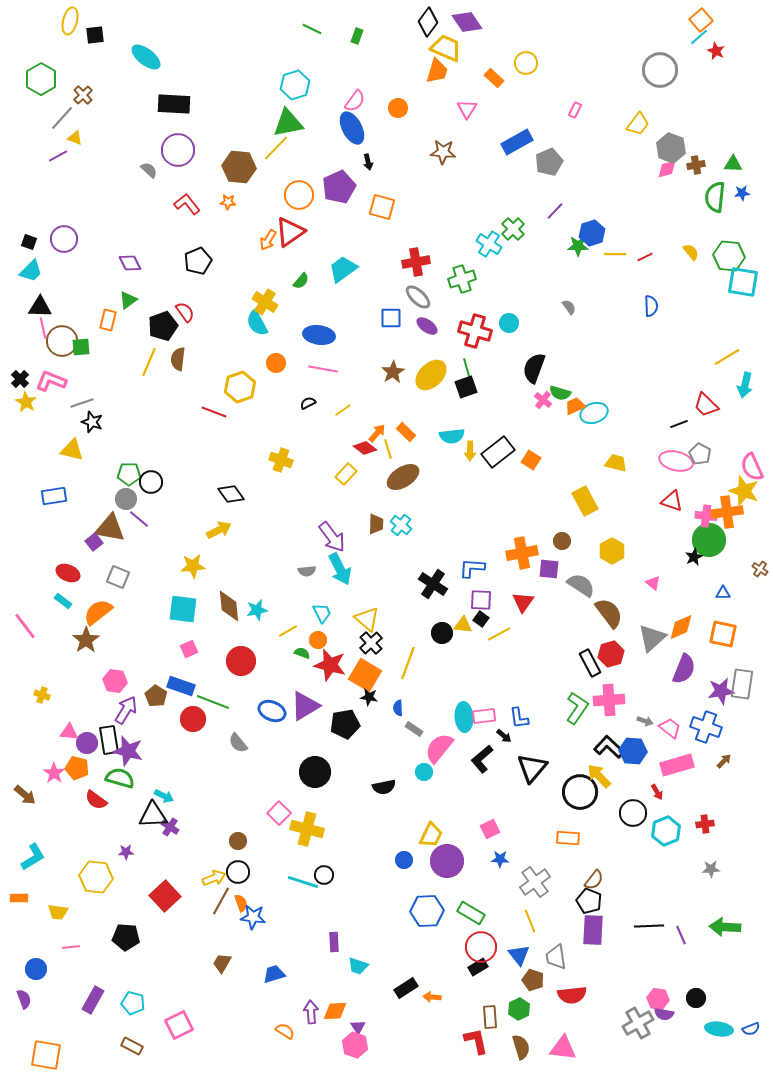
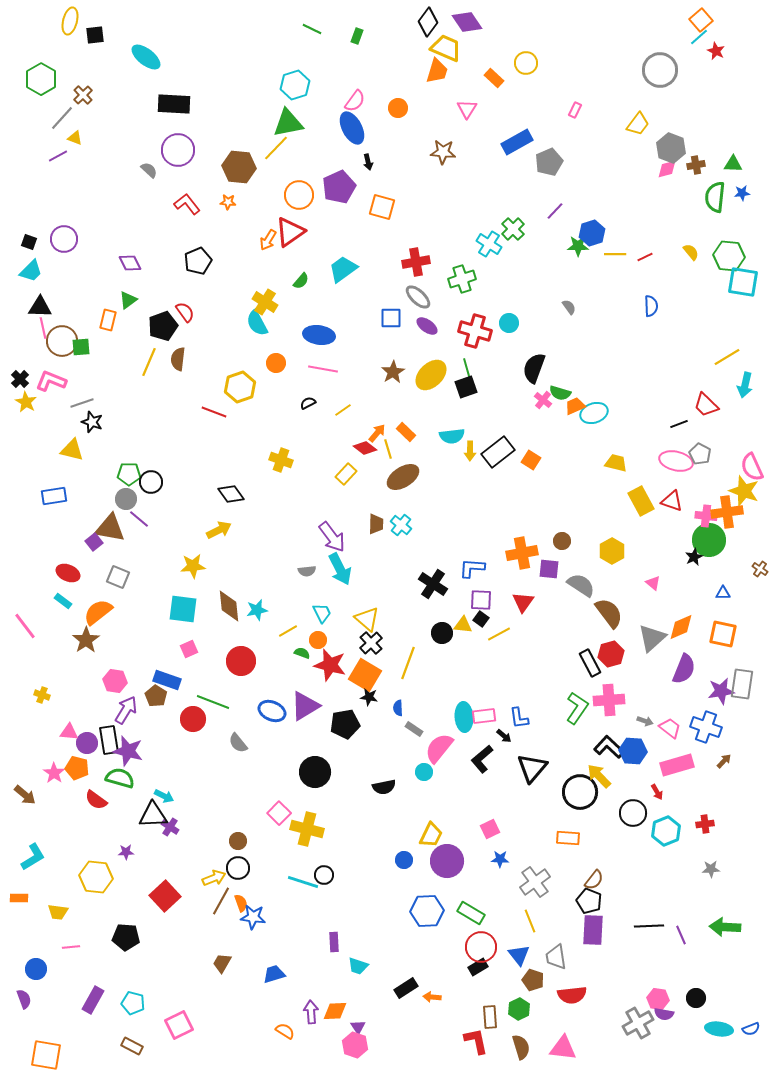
yellow rectangle at (585, 501): moved 56 px right
blue rectangle at (181, 686): moved 14 px left, 6 px up
black circle at (238, 872): moved 4 px up
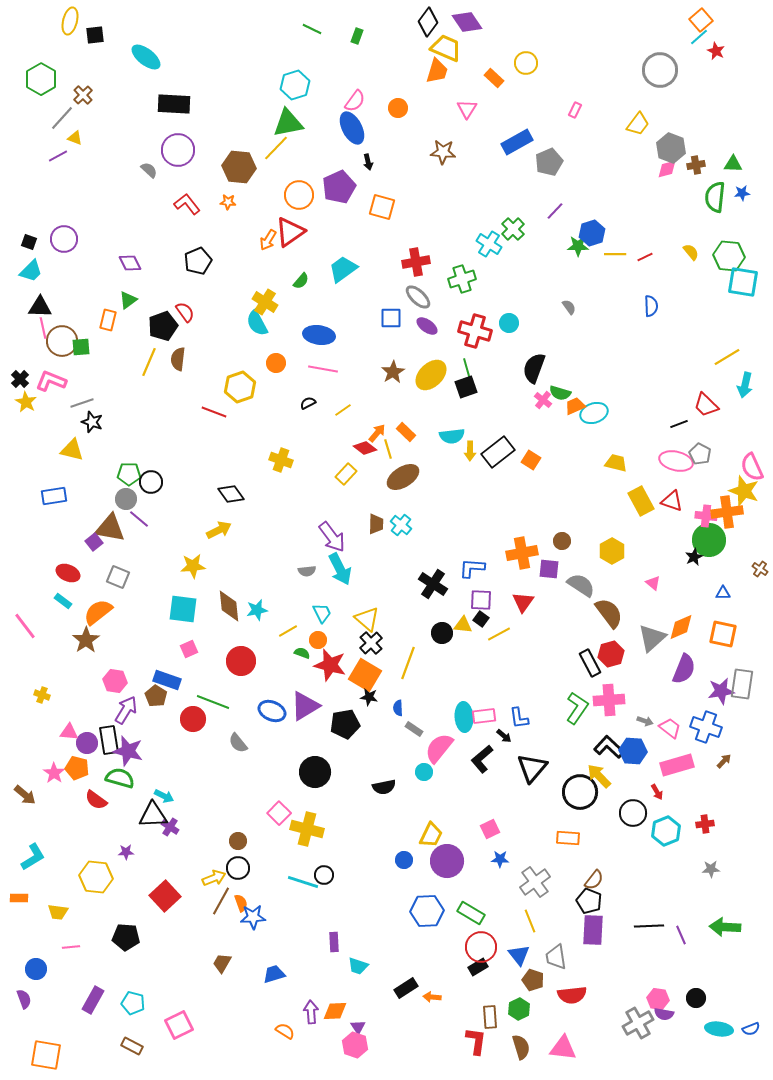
blue star at (253, 917): rotated 10 degrees counterclockwise
red L-shape at (476, 1041): rotated 20 degrees clockwise
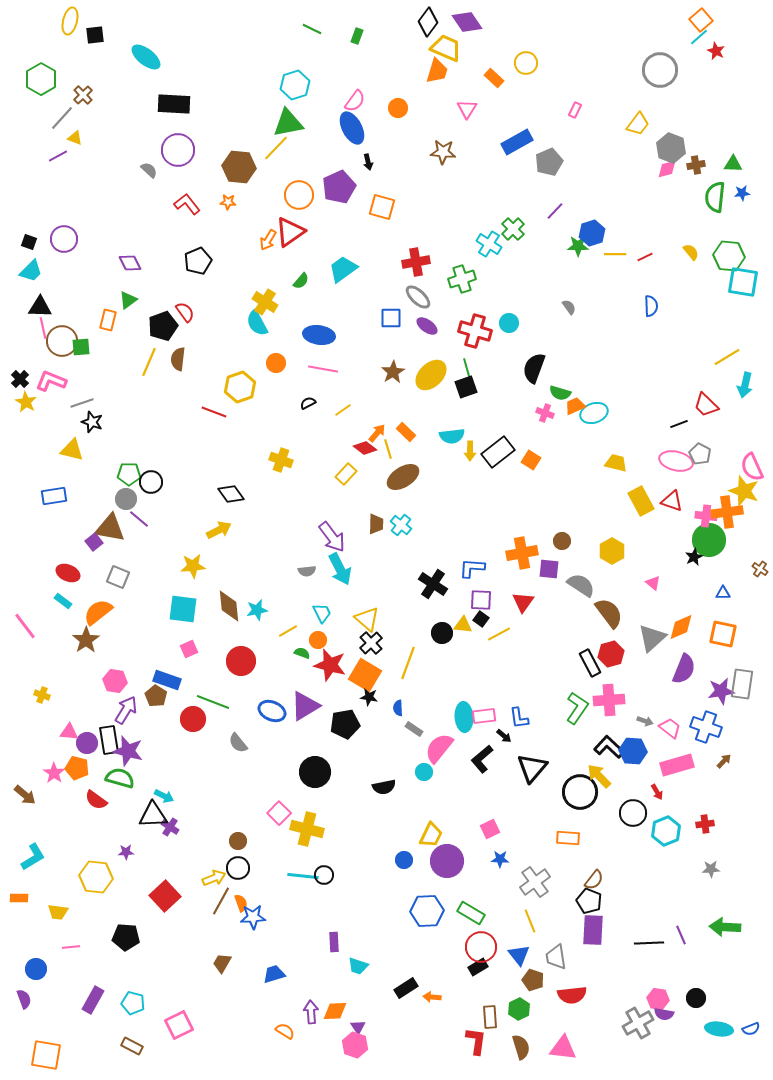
pink cross at (543, 400): moved 2 px right, 13 px down; rotated 18 degrees counterclockwise
cyan line at (303, 882): moved 6 px up; rotated 12 degrees counterclockwise
black line at (649, 926): moved 17 px down
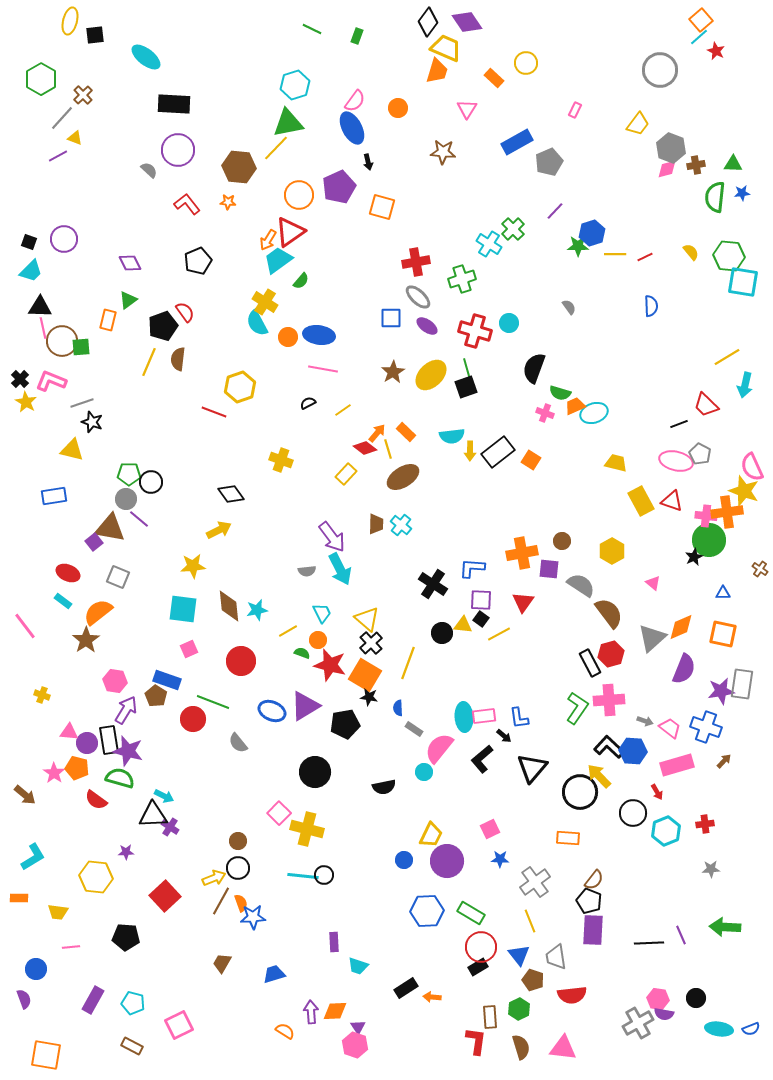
cyan trapezoid at (343, 269): moved 65 px left, 9 px up
orange circle at (276, 363): moved 12 px right, 26 px up
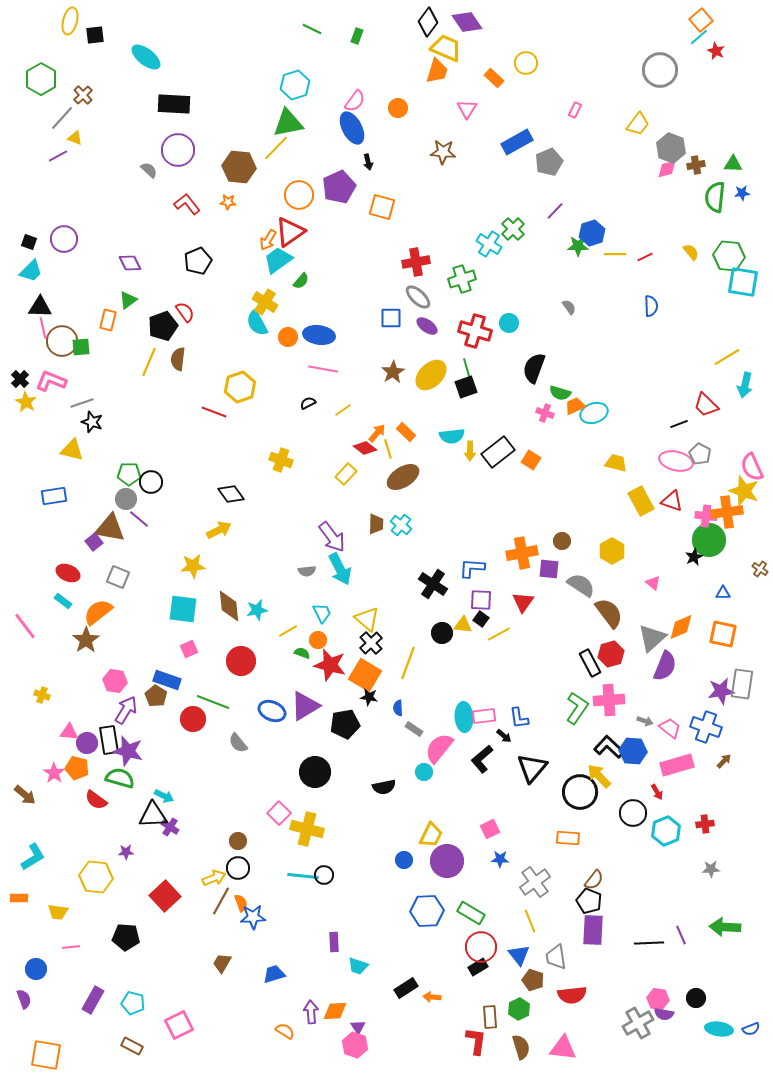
purple semicircle at (684, 669): moved 19 px left, 3 px up
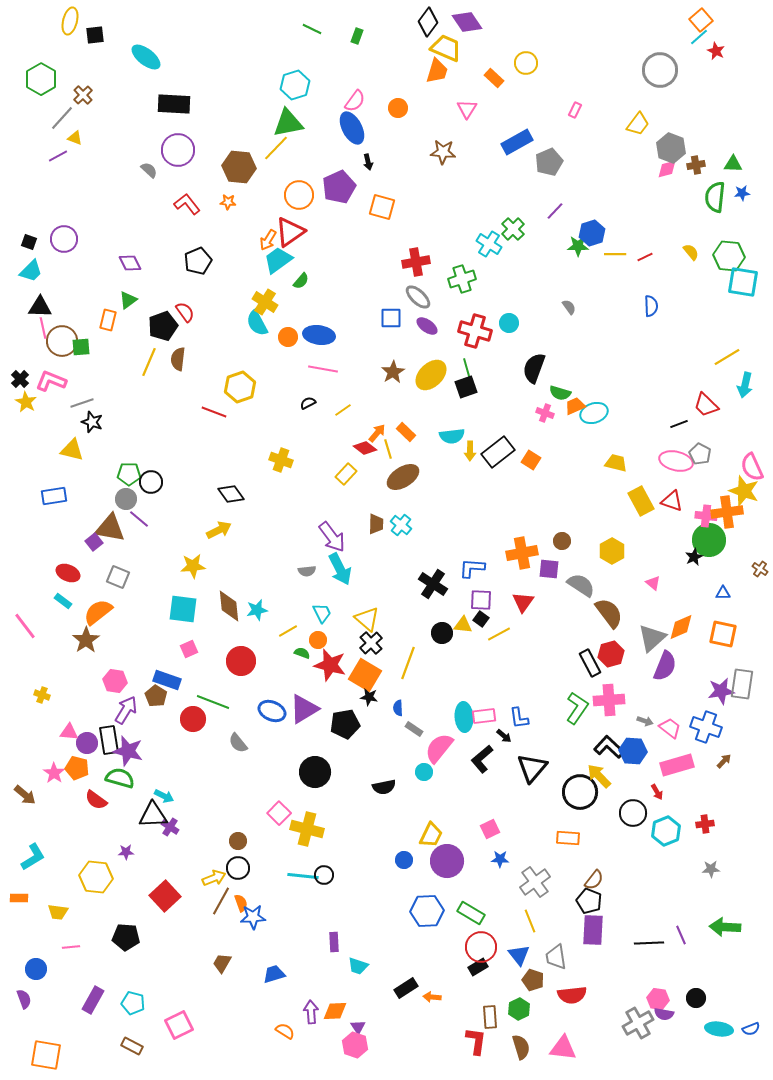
purple triangle at (305, 706): moved 1 px left, 3 px down
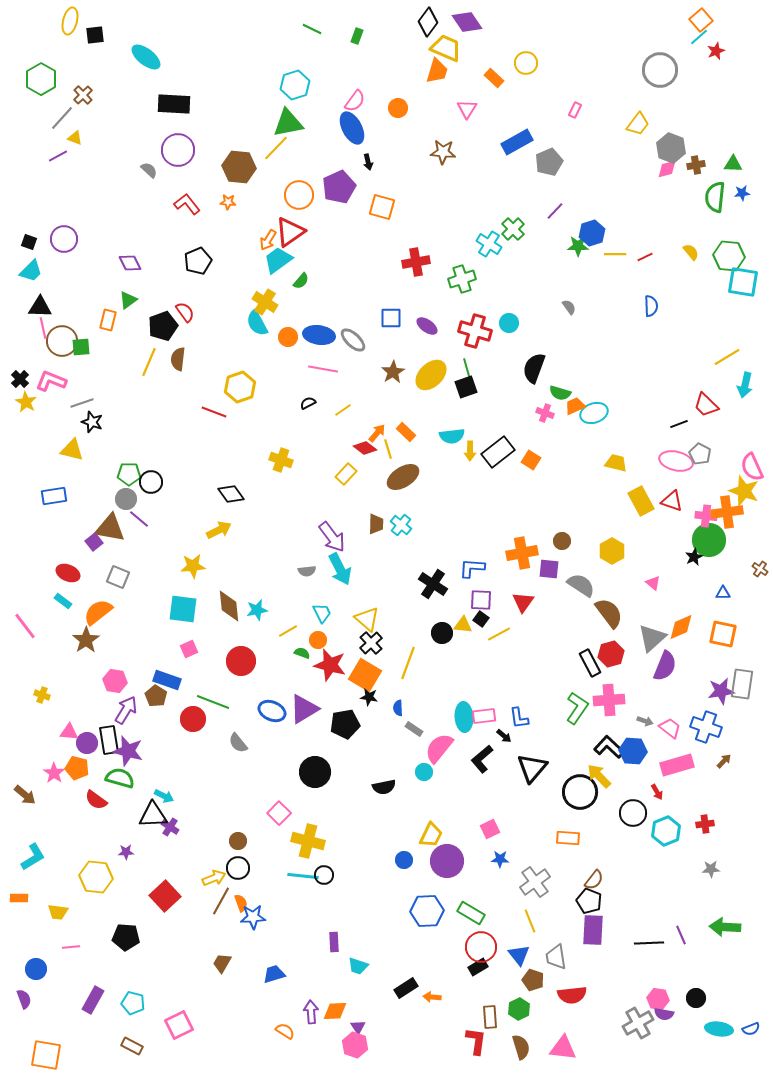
red star at (716, 51): rotated 24 degrees clockwise
gray ellipse at (418, 297): moved 65 px left, 43 px down
yellow cross at (307, 829): moved 1 px right, 12 px down
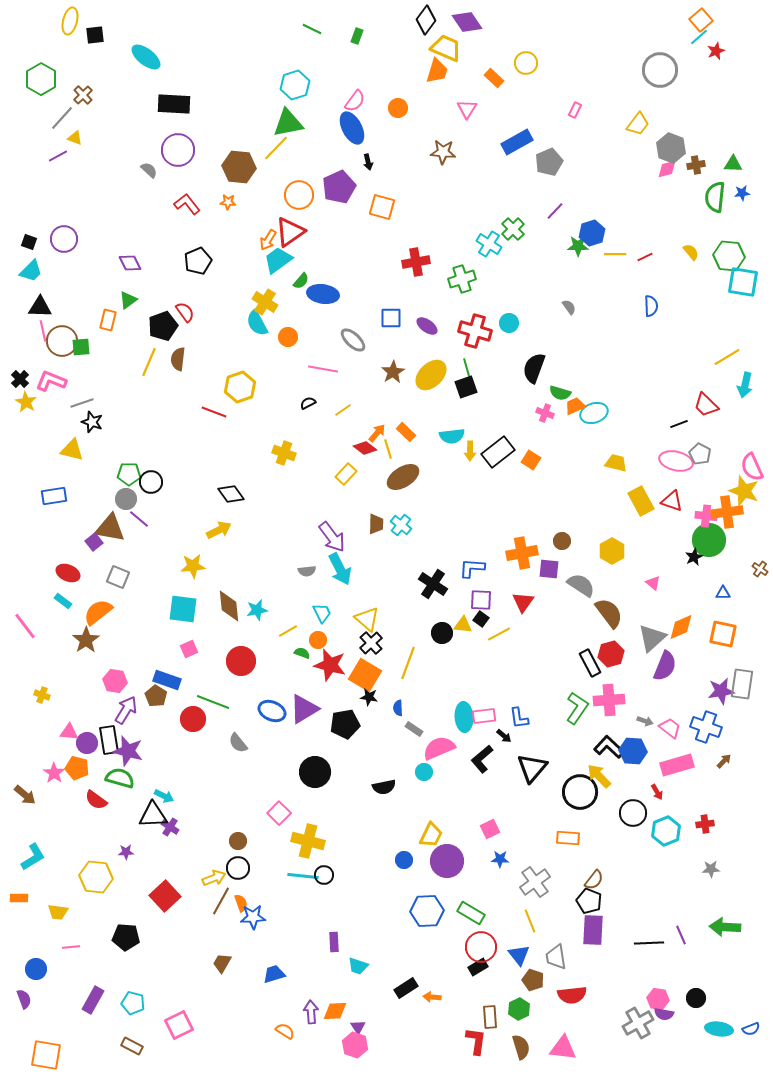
black diamond at (428, 22): moved 2 px left, 2 px up
pink line at (43, 328): moved 3 px down
blue ellipse at (319, 335): moved 4 px right, 41 px up
yellow cross at (281, 460): moved 3 px right, 7 px up
pink semicircle at (439, 748): rotated 28 degrees clockwise
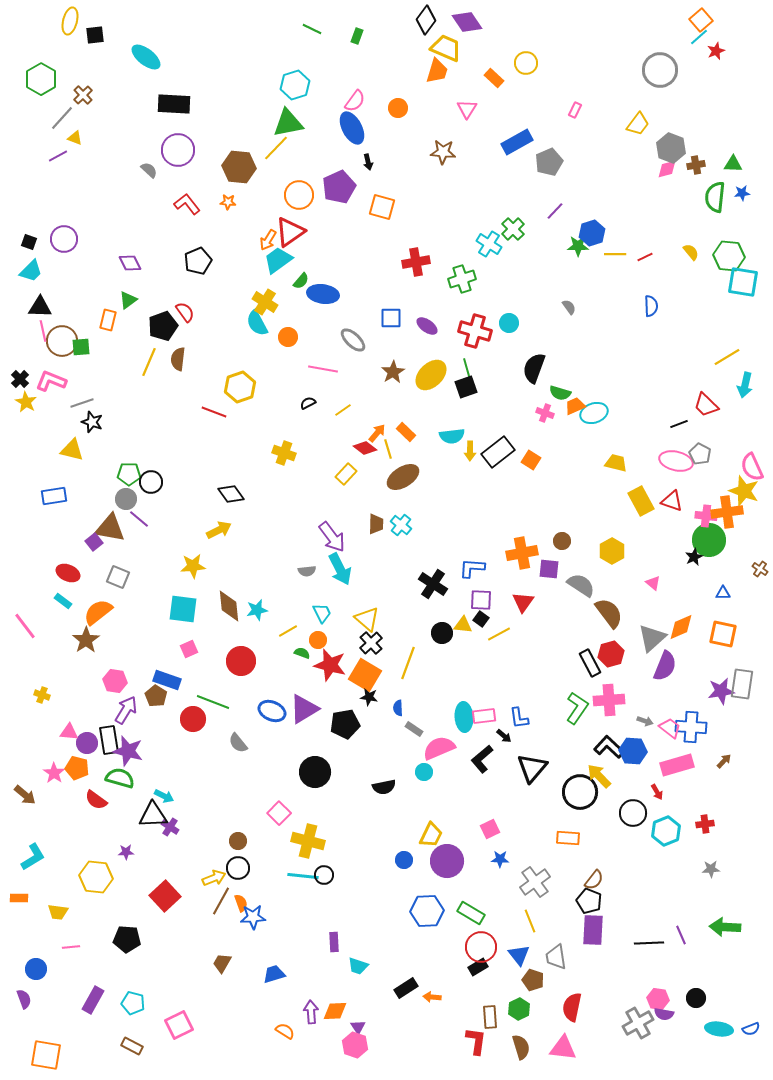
blue cross at (706, 727): moved 15 px left; rotated 16 degrees counterclockwise
black pentagon at (126, 937): moved 1 px right, 2 px down
red semicircle at (572, 995): moved 12 px down; rotated 108 degrees clockwise
